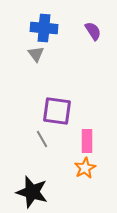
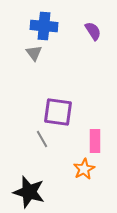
blue cross: moved 2 px up
gray triangle: moved 2 px left, 1 px up
purple square: moved 1 px right, 1 px down
pink rectangle: moved 8 px right
orange star: moved 1 px left, 1 px down
black star: moved 3 px left
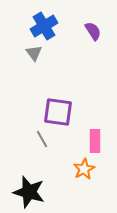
blue cross: rotated 36 degrees counterclockwise
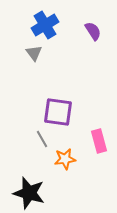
blue cross: moved 1 px right, 1 px up
pink rectangle: moved 4 px right; rotated 15 degrees counterclockwise
orange star: moved 19 px left, 10 px up; rotated 20 degrees clockwise
black star: moved 1 px down
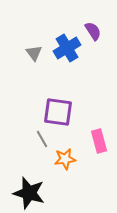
blue cross: moved 22 px right, 23 px down
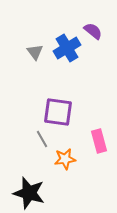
purple semicircle: rotated 18 degrees counterclockwise
gray triangle: moved 1 px right, 1 px up
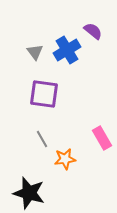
blue cross: moved 2 px down
purple square: moved 14 px left, 18 px up
pink rectangle: moved 3 px right, 3 px up; rotated 15 degrees counterclockwise
